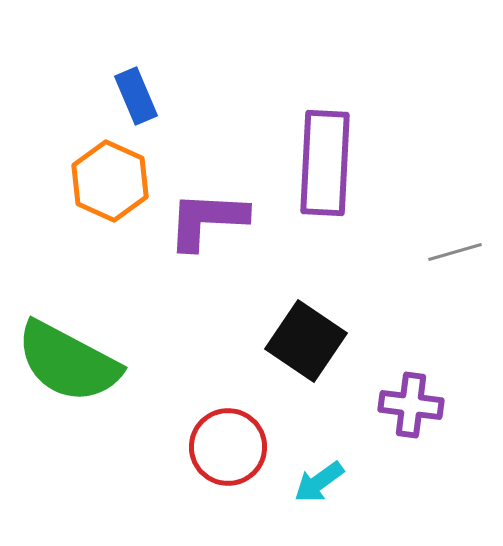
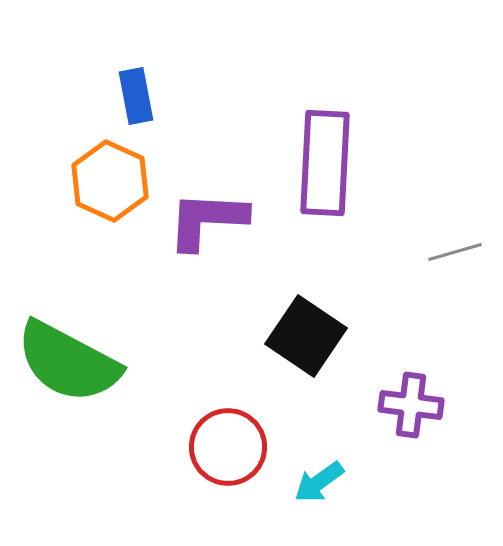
blue rectangle: rotated 12 degrees clockwise
black square: moved 5 px up
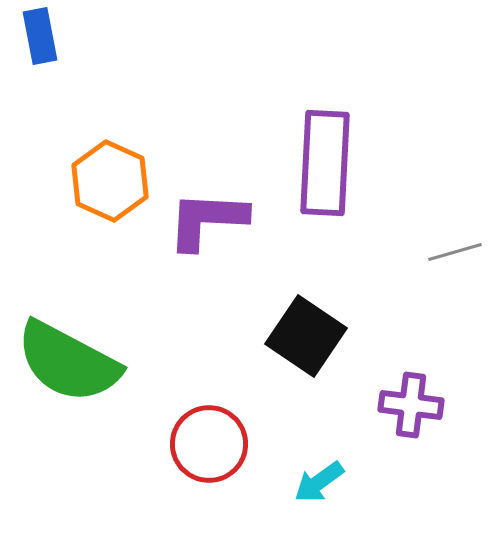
blue rectangle: moved 96 px left, 60 px up
red circle: moved 19 px left, 3 px up
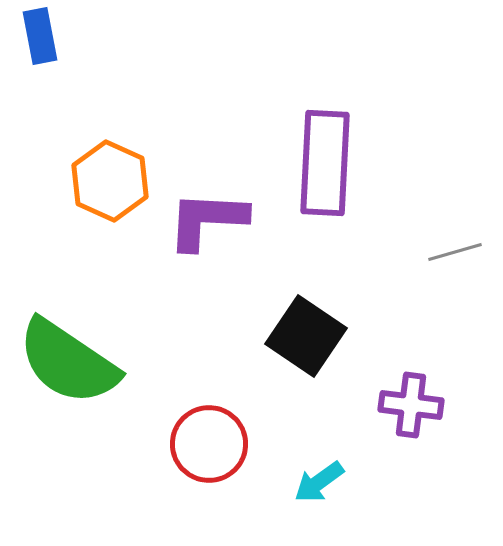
green semicircle: rotated 6 degrees clockwise
